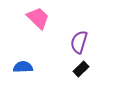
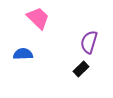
purple semicircle: moved 10 px right
blue semicircle: moved 13 px up
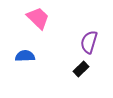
blue semicircle: moved 2 px right, 2 px down
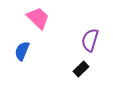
purple semicircle: moved 1 px right, 2 px up
blue semicircle: moved 3 px left, 5 px up; rotated 66 degrees counterclockwise
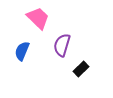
purple semicircle: moved 28 px left, 5 px down
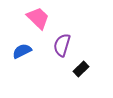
blue semicircle: rotated 42 degrees clockwise
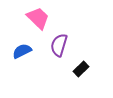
purple semicircle: moved 3 px left
